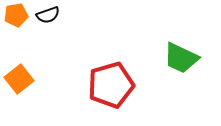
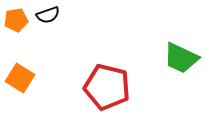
orange pentagon: moved 5 px down
orange square: moved 1 px right, 1 px up; rotated 20 degrees counterclockwise
red pentagon: moved 4 px left, 2 px down; rotated 30 degrees clockwise
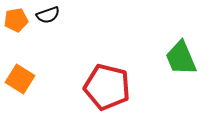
green trapezoid: rotated 42 degrees clockwise
orange square: moved 1 px down
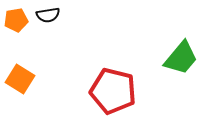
black semicircle: rotated 10 degrees clockwise
green trapezoid: rotated 117 degrees counterclockwise
red pentagon: moved 6 px right, 4 px down
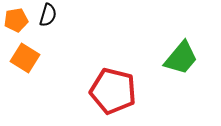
black semicircle: rotated 65 degrees counterclockwise
orange square: moved 5 px right, 21 px up
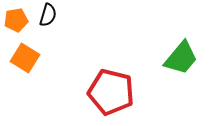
red pentagon: moved 2 px left, 1 px down
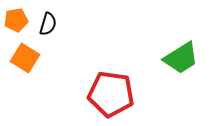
black semicircle: moved 9 px down
green trapezoid: rotated 18 degrees clockwise
red pentagon: moved 2 px down; rotated 6 degrees counterclockwise
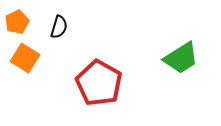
orange pentagon: moved 1 px right, 2 px down; rotated 15 degrees counterclockwise
black semicircle: moved 11 px right, 3 px down
red pentagon: moved 12 px left, 11 px up; rotated 21 degrees clockwise
